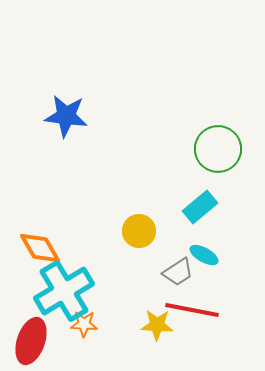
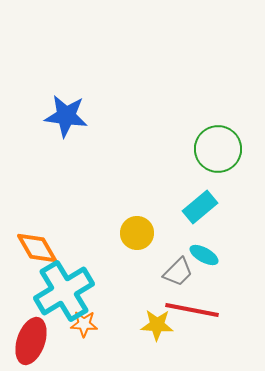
yellow circle: moved 2 px left, 2 px down
orange diamond: moved 3 px left
gray trapezoid: rotated 12 degrees counterclockwise
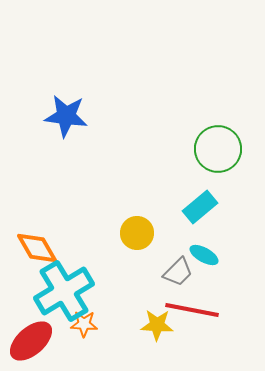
red ellipse: rotated 30 degrees clockwise
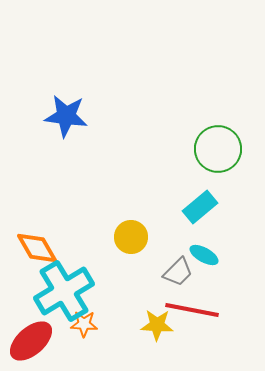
yellow circle: moved 6 px left, 4 px down
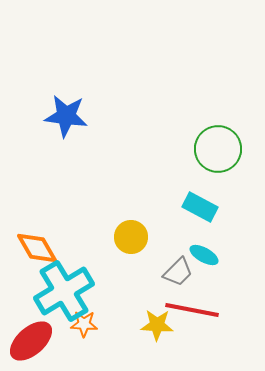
cyan rectangle: rotated 68 degrees clockwise
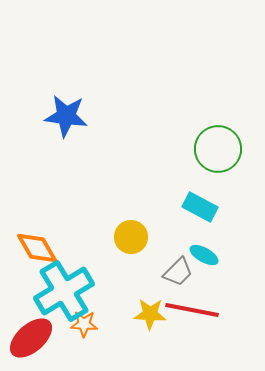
yellow star: moved 7 px left, 11 px up
red ellipse: moved 3 px up
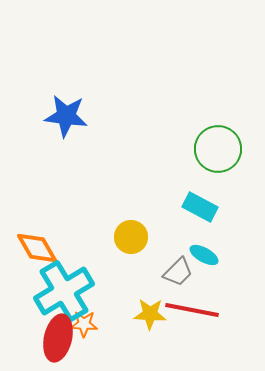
red ellipse: moved 27 px right; rotated 36 degrees counterclockwise
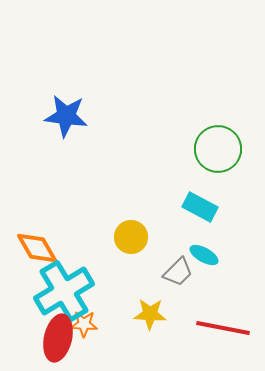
red line: moved 31 px right, 18 px down
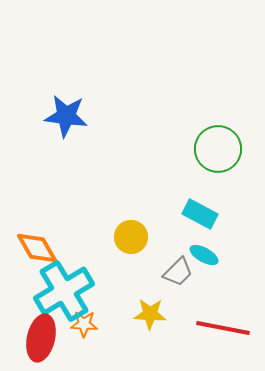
cyan rectangle: moved 7 px down
red ellipse: moved 17 px left
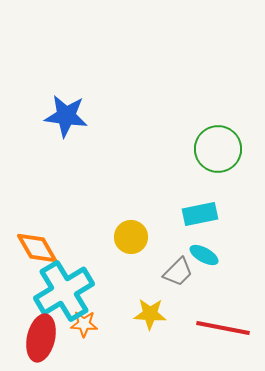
cyan rectangle: rotated 40 degrees counterclockwise
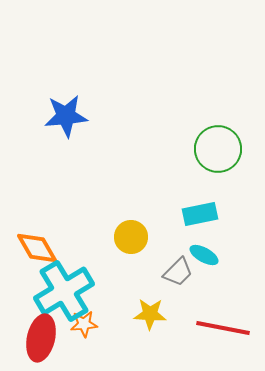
blue star: rotated 12 degrees counterclockwise
orange star: rotated 8 degrees counterclockwise
